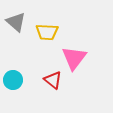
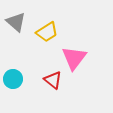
yellow trapezoid: rotated 35 degrees counterclockwise
cyan circle: moved 1 px up
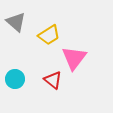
yellow trapezoid: moved 2 px right, 3 px down
cyan circle: moved 2 px right
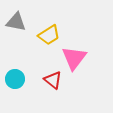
gray triangle: rotated 30 degrees counterclockwise
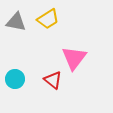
yellow trapezoid: moved 1 px left, 16 px up
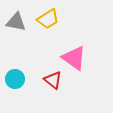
pink triangle: rotated 32 degrees counterclockwise
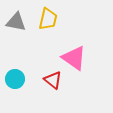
yellow trapezoid: rotated 45 degrees counterclockwise
